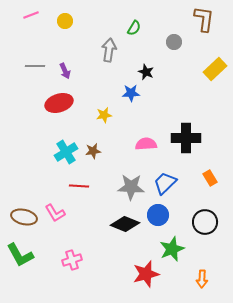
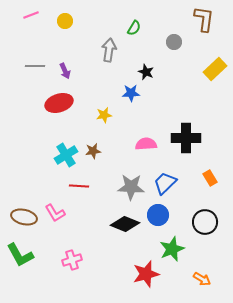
cyan cross: moved 3 px down
orange arrow: rotated 60 degrees counterclockwise
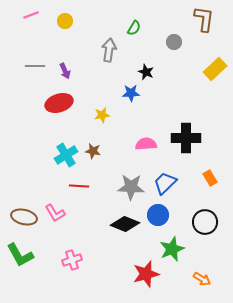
yellow star: moved 2 px left
brown star: rotated 21 degrees clockwise
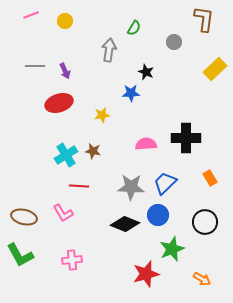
pink L-shape: moved 8 px right
pink cross: rotated 12 degrees clockwise
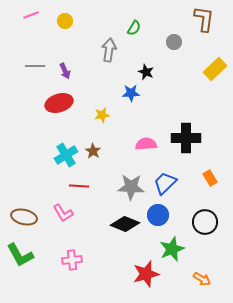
brown star: rotated 21 degrees clockwise
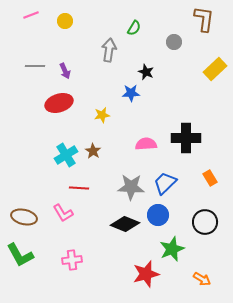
red line: moved 2 px down
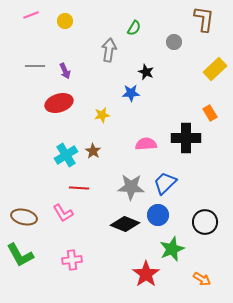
orange rectangle: moved 65 px up
red star: rotated 20 degrees counterclockwise
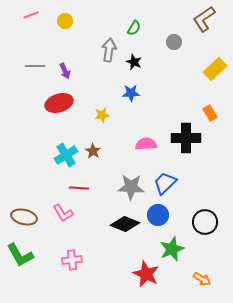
brown L-shape: rotated 132 degrees counterclockwise
black star: moved 12 px left, 10 px up
red star: rotated 12 degrees counterclockwise
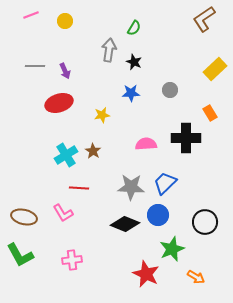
gray circle: moved 4 px left, 48 px down
orange arrow: moved 6 px left, 2 px up
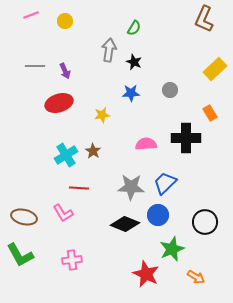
brown L-shape: rotated 32 degrees counterclockwise
